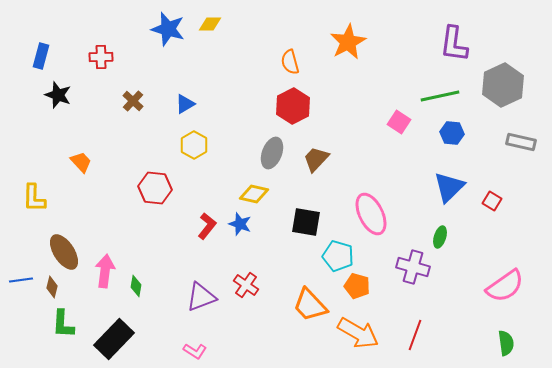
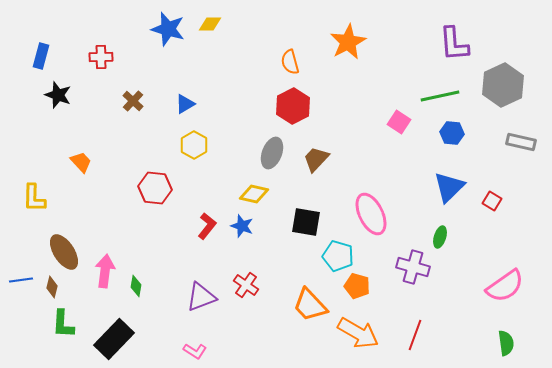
purple L-shape at (454, 44): rotated 12 degrees counterclockwise
blue star at (240, 224): moved 2 px right, 2 px down
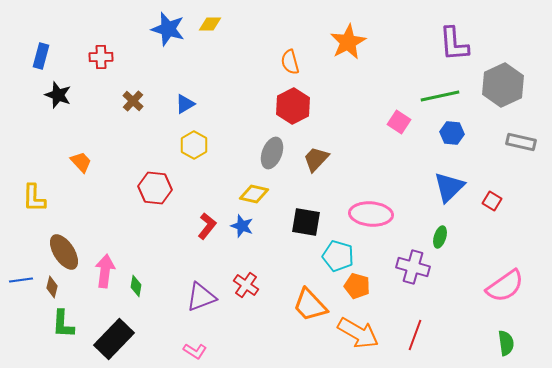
pink ellipse at (371, 214): rotated 60 degrees counterclockwise
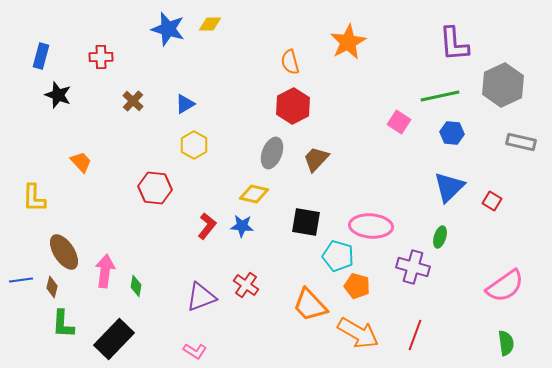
pink ellipse at (371, 214): moved 12 px down
blue star at (242, 226): rotated 15 degrees counterclockwise
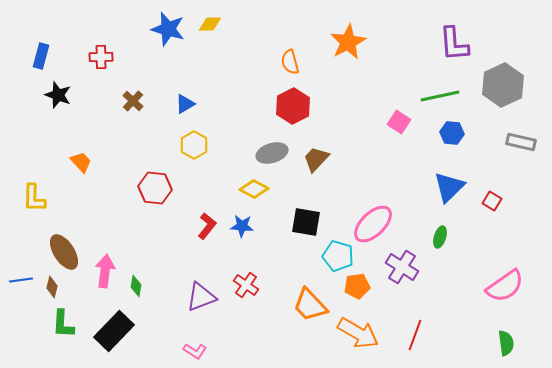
gray ellipse at (272, 153): rotated 52 degrees clockwise
yellow diamond at (254, 194): moved 5 px up; rotated 16 degrees clockwise
pink ellipse at (371, 226): moved 2 px right, 2 px up; rotated 48 degrees counterclockwise
purple cross at (413, 267): moved 11 px left; rotated 16 degrees clockwise
orange pentagon at (357, 286): rotated 25 degrees counterclockwise
black rectangle at (114, 339): moved 8 px up
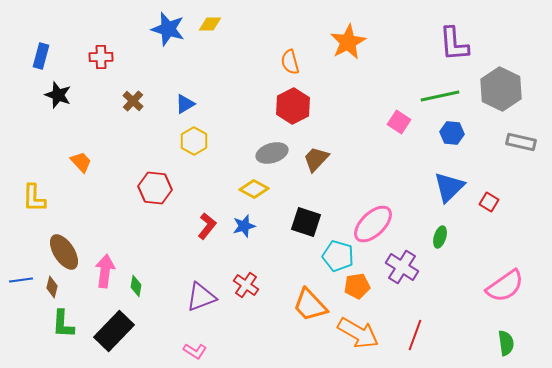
gray hexagon at (503, 85): moved 2 px left, 4 px down; rotated 9 degrees counterclockwise
yellow hexagon at (194, 145): moved 4 px up
red square at (492, 201): moved 3 px left, 1 px down
black square at (306, 222): rotated 8 degrees clockwise
blue star at (242, 226): moved 2 px right; rotated 20 degrees counterclockwise
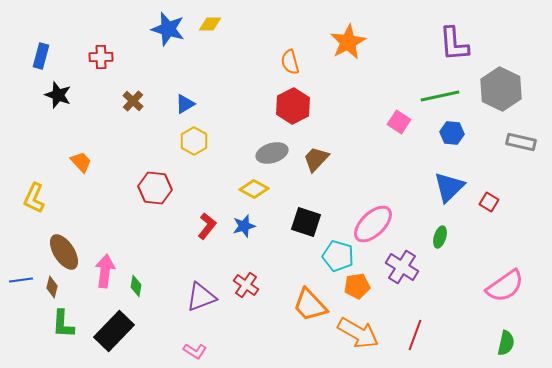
yellow L-shape at (34, 198): rotated 24 degrees clockwise
green semicircle at (506, 343): rotated 20 degrees clockwise
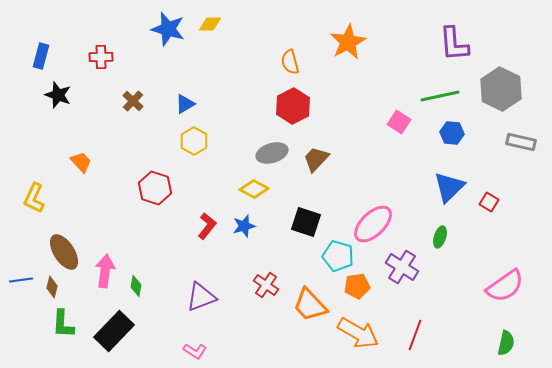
red hexagon at (155, 188): rotated 12 degrees clockwise
red cross at (246, 285): moved 20 px right
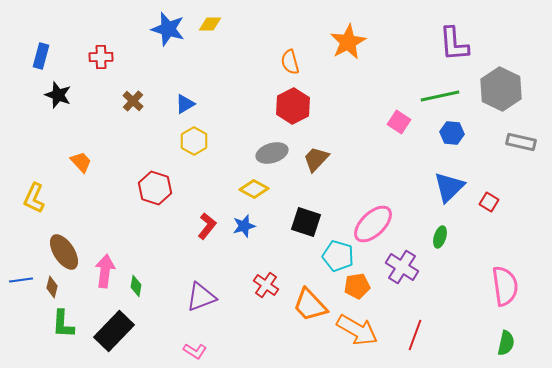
pink semicircle at (505, 286): rotated 63 degrees counterclockwise
orange arrow at (358, 333): moved 1 px left, 3 px up
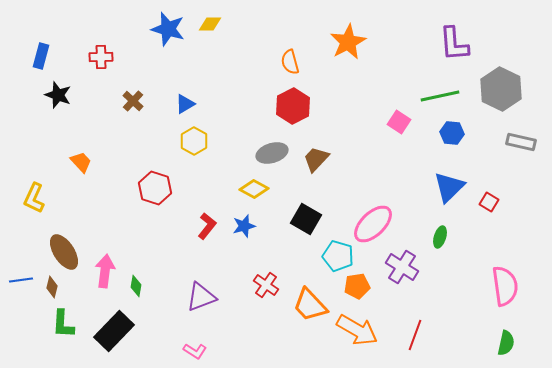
black square at (306, 222): moved 3 px up; rotated 12 degrees clockwise
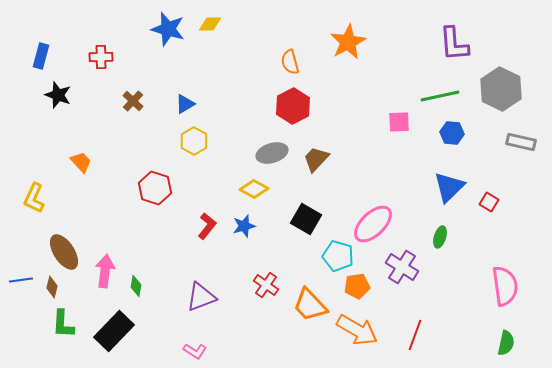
pink square at (399, 122): rotated 35 degrees counterclockwise
